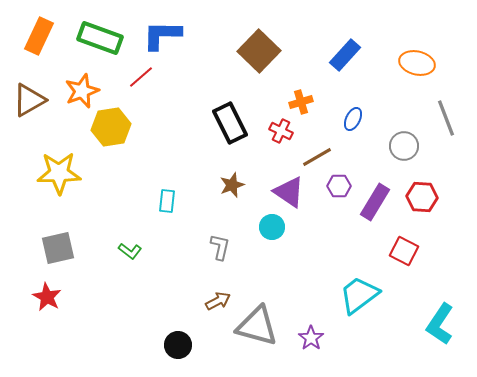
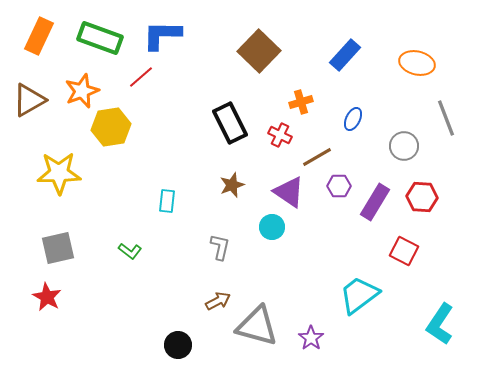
red cross: moved 1 px left, 4 px down
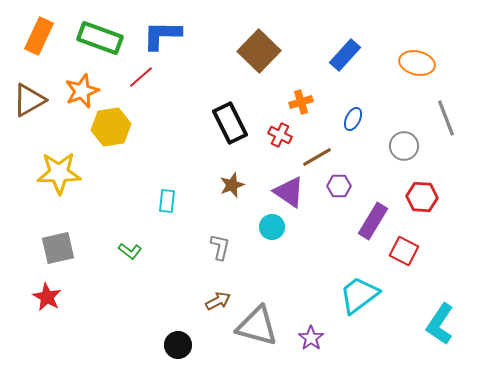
purple rectangle: moved 2 px left, 19 px down
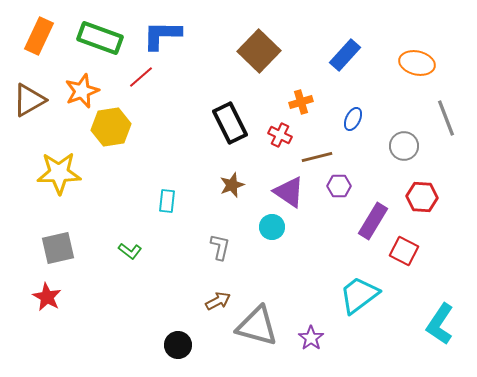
brown line: rotated 16 degrees clockwise
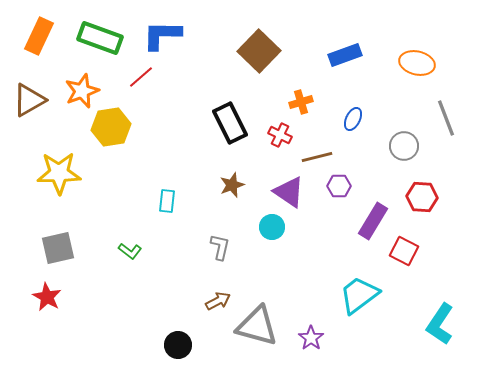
blue rectangle: rotated 28 degrees clockwise
